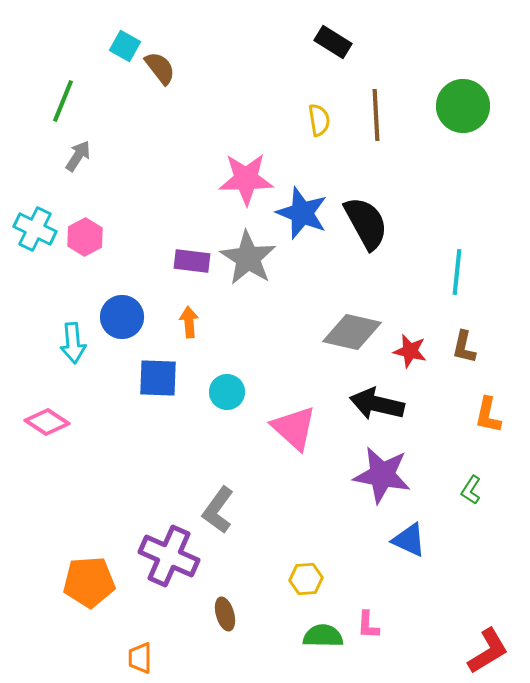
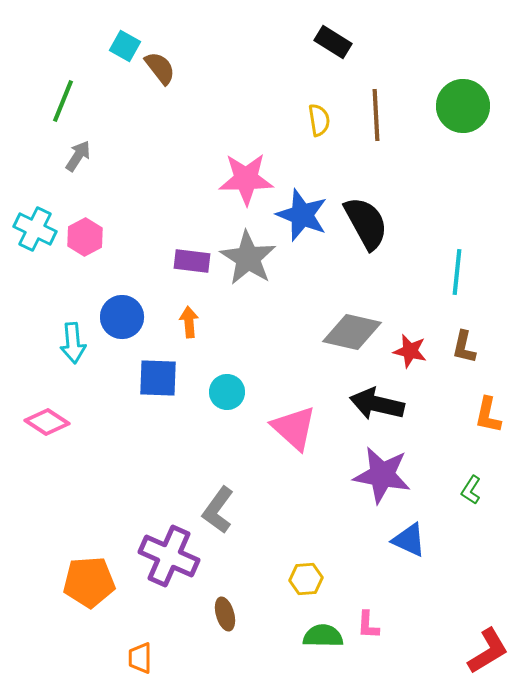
blue star: moved 2 px down
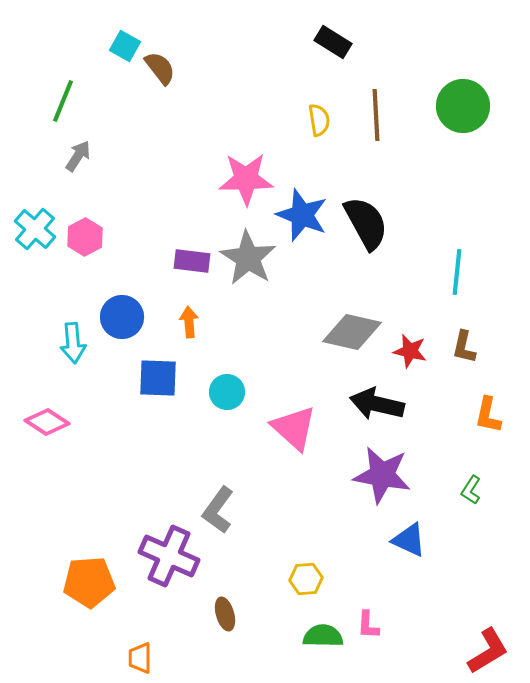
cyan cross: rotated 15 degrees clockwise
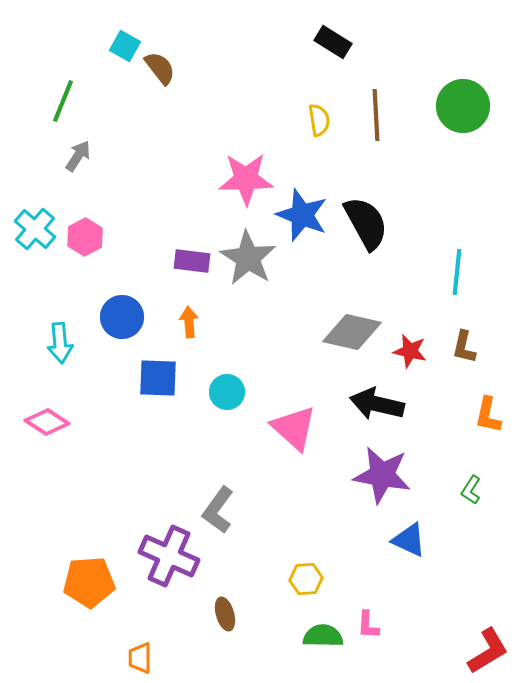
cyan arrow: moved 13 px left
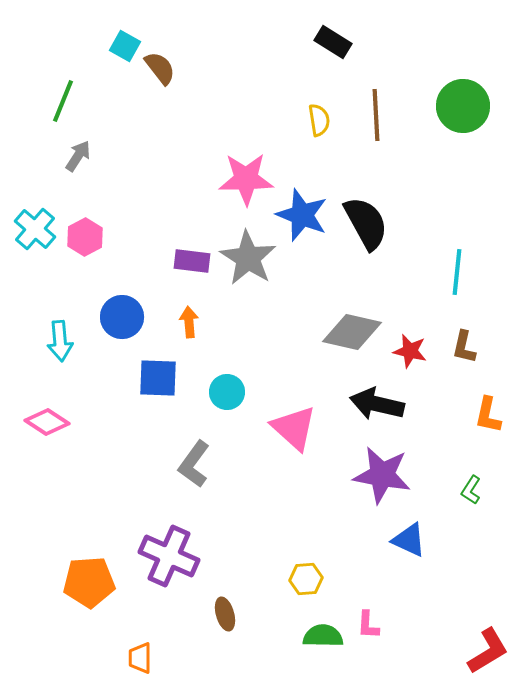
cyan arrow: moved 2 px up
gray L-shape: moved 24 px left, 46 px up
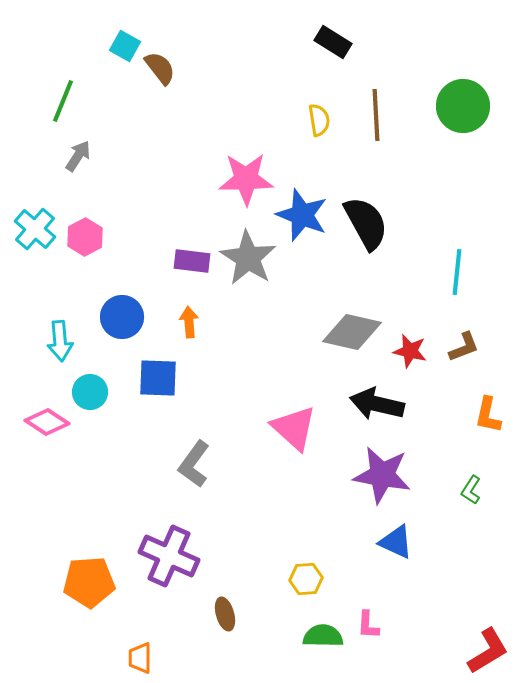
brown L-shape: rotated 124 degrees counterclockwise
cyan circle: moved 137 px left
blue triangle: moved 13 px left, 2 px down
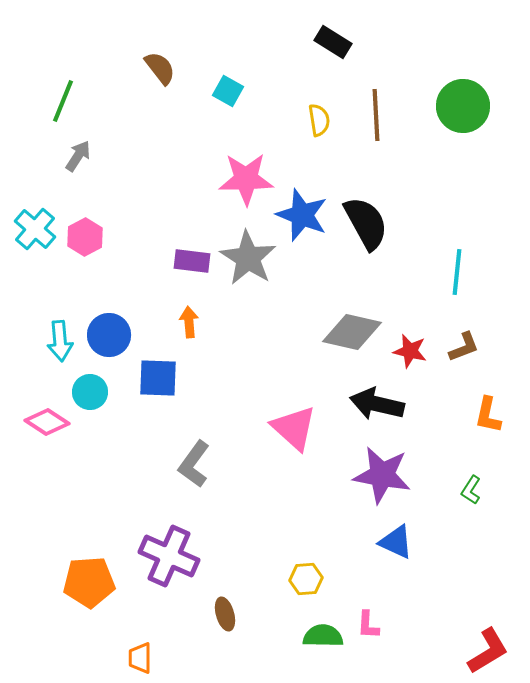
cyan square: moved 103 px right, 45 px down
blue circle: moved 13 px left, 18 px down
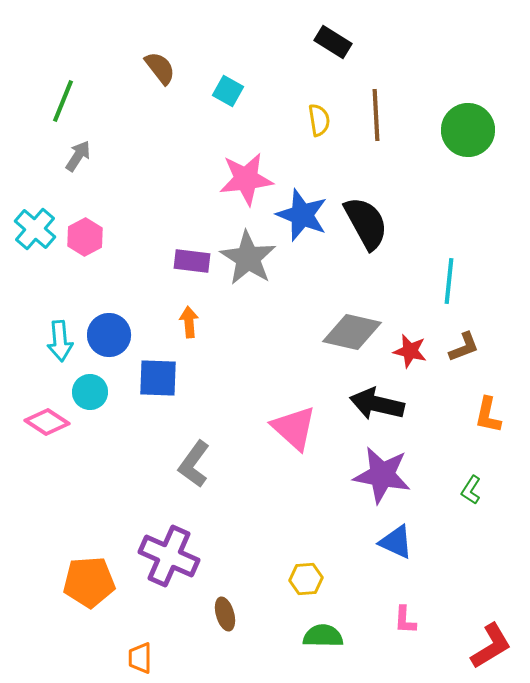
green circle: moved 5 px right, 24 px down
pink star: rotated 6 degrees counterclockwise
cyan line: moved 8 px left, 9 px down
pink L-shape: moved 37 px right, 5 px up
red L-shape: moved 3 px right, 5 px up
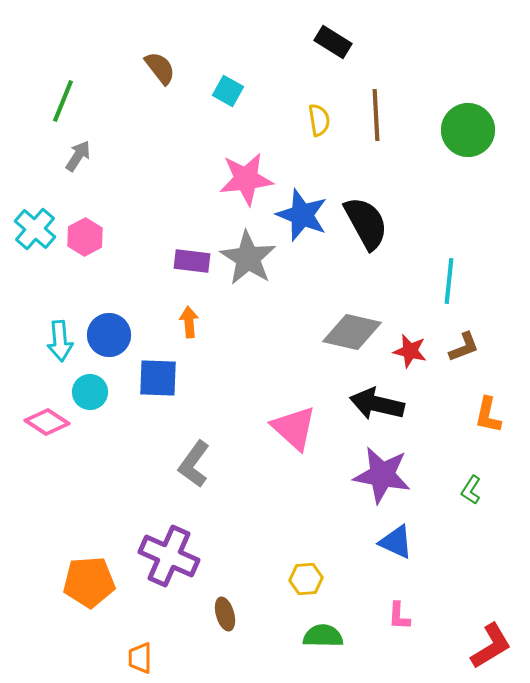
pink L-shape: moved 6 px left, 4 px up
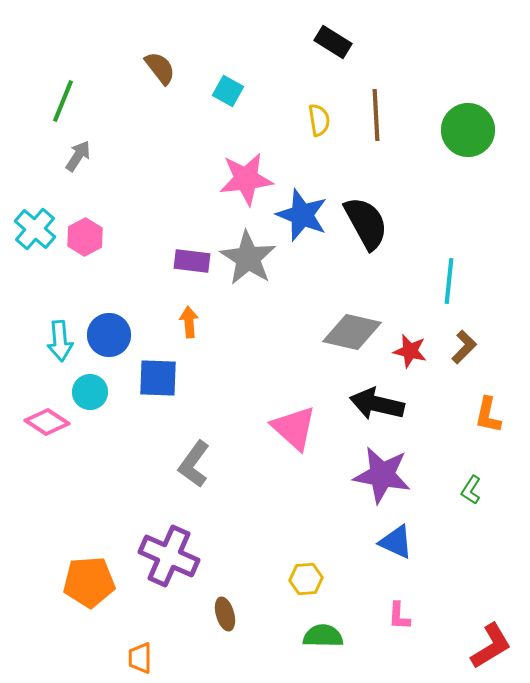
brown L-shape: rotated 24 degrees counterclockwise
